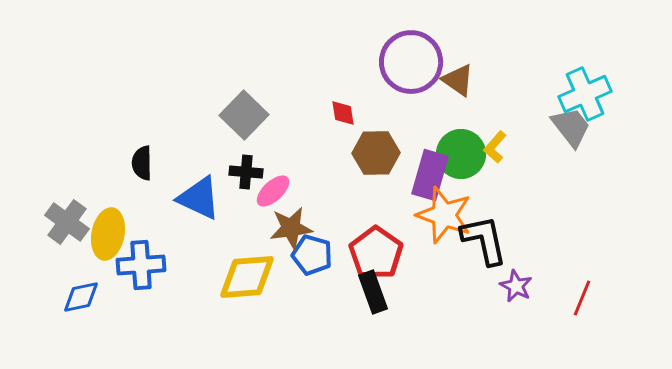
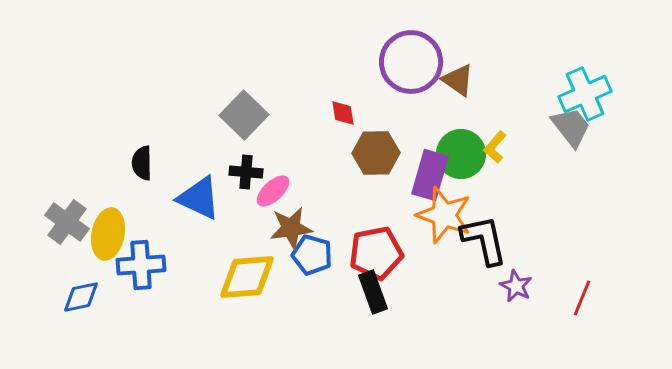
red pentagon: rotated 26 degrees clockwise
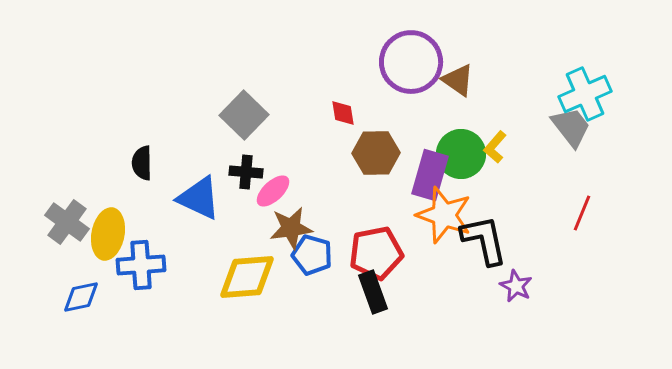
red line: moved 85 px up
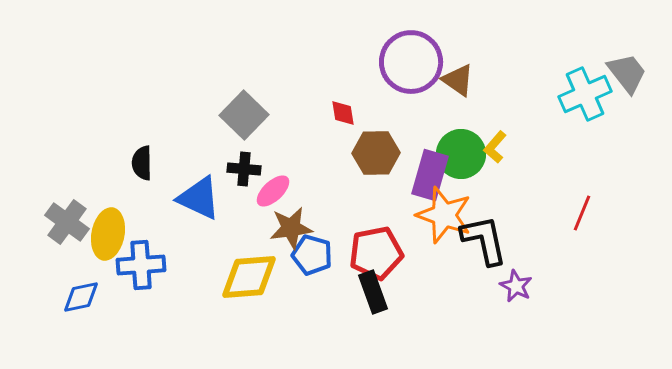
gray trapezoid: moved 56 px right, 54 px up
black cross: moved 2 px left, 3 px up
yellow diamond: moved 2 px right
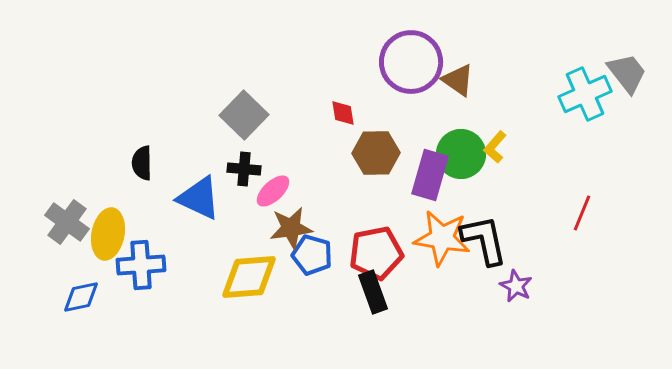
orange star: moved 2 px left, 23 px down; rotated 10 degrees counterclockwise
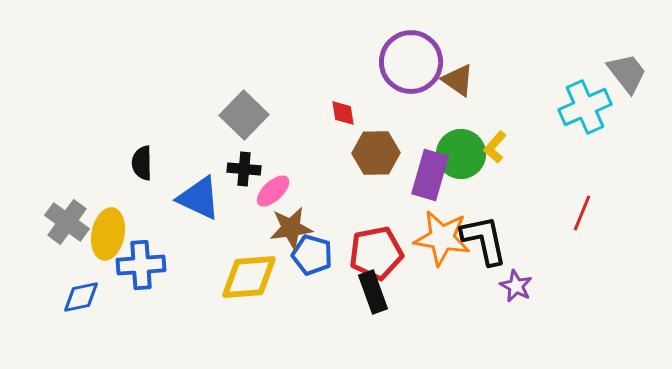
cyan cross: moved 13 px down
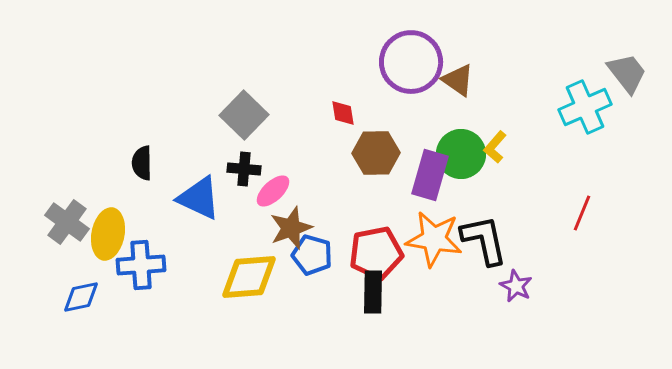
brown star: rotated 12 degrees counterclockwise
orange star: moved 8 px left, 1 px down
black rectangle: rotated 21 degrees clockwise
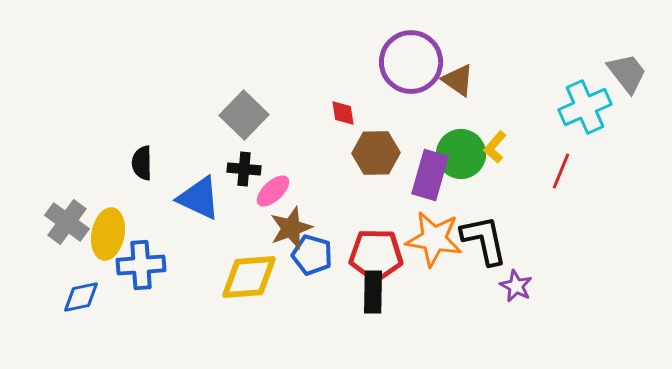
red line: moved 21 px left, 42 px up
red pentagon: moved 2 px down; rotated 12 degrees clockwise
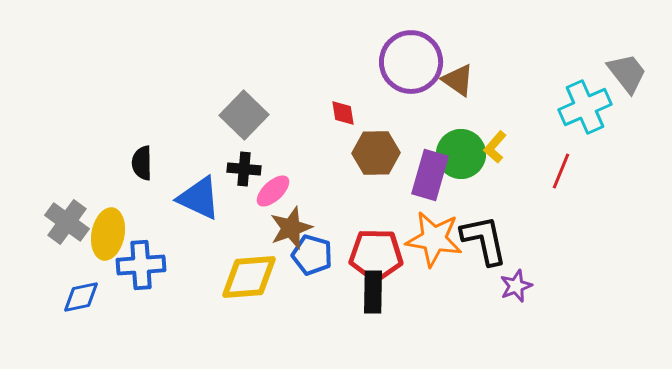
purple star: rotated 24 degrees clockwise
